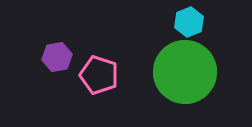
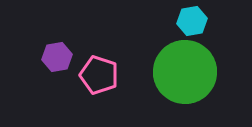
cyan hexagon: moved 3 px right, 1 px up; rotated 12 degrees clockwise
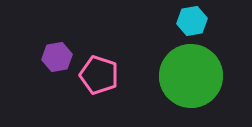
green circle: moved 6 px right, 4 px down
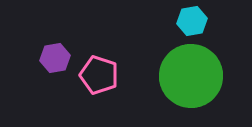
purple hexagon: moved 2 px left, 1 px down
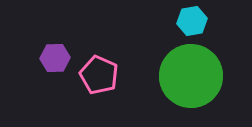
purple hexagon: rotated 8 degrees clockwise
pink pentagon: rotated 6 degrees clockwise
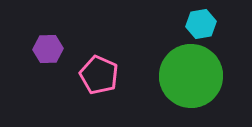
cyan hexagon: moved 9 px right, 3 px down
purple hexagon: moved 7 px left, 9 px up
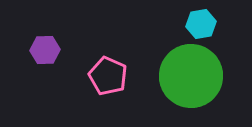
purple hexagon: moved 3 px left, 1 px down
pink pentagon: moved 9 px right, 1 px down
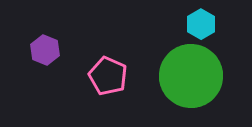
cyan hexagon: rotated 20 degrees counterclockwise
purple hexagon: rotated 24 degrees clockwise
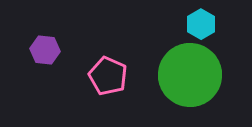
purple hexagon: rotated 16 degrees counterclockwise
green circle: moved 1 px left, 1 px up
